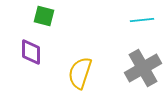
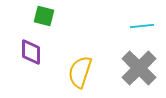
cyan line: moved 6 px down
gray cross: moved 4 px left; rotated 15 degrees counterclockwise
yellow semicircle: moved 1 px up
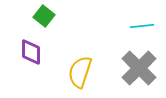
green square: rotated 25 degrees clockwise
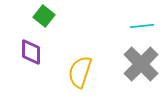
gray cross: moved 2 px right, 4 px up
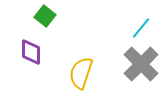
green square: moved 1 px right
cyan line: moved 1 px left, 2 px down; rotated 45 degrees counterclockwise
yellow semicircle: moved 1 px right, 1 px down
